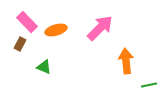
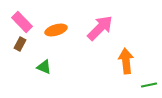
pink rectangle: moved 5 px left
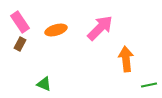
pink rectangle: moved 2 px left; rotated 10 degrees clockwise
orange arrow: moved 2 px up
green triangle: moved 17 px down
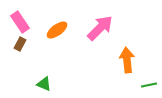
orange ellipse: moved 1 px right; rotated 20 degrees counterclockwise
orange arrow: moved 1 px right, 1 px down
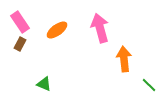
pink arrow: rotated 60 degrees counterclockwise
orange arrow: moved 3 px left, 1 px up
green line: rotated 56 degrees clockwise
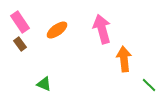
pink arrow: moved 2 px right, 1 px down
brown rectangle: rotated 64 degrees counterclockwise
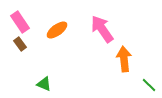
pink arrow: rotated 20 degrees counterclockwise
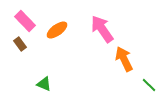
pink rectangle: moved 5 px right, 1 px up; rotated 10 degrees counterclockwise
orange arrow: rotated 20 degrees counterclockwise
